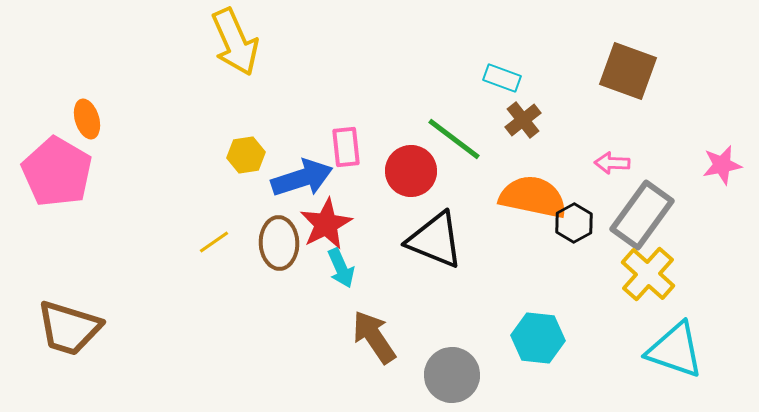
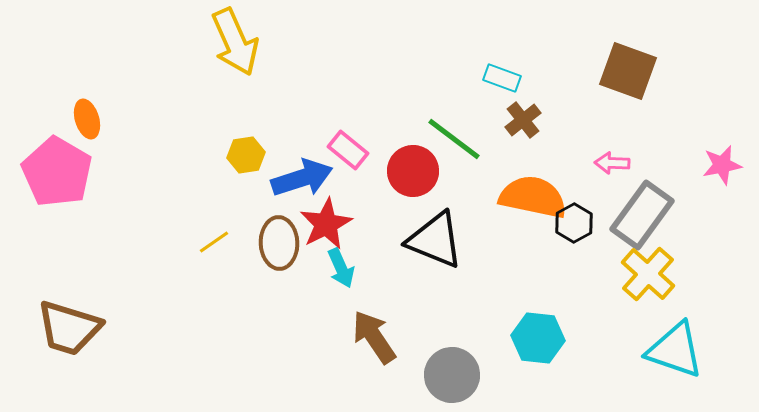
pink rectangle: moved 2 px right, 3 px down; rotated 45 degrees counterclockwise
red circle: moved 2 px right
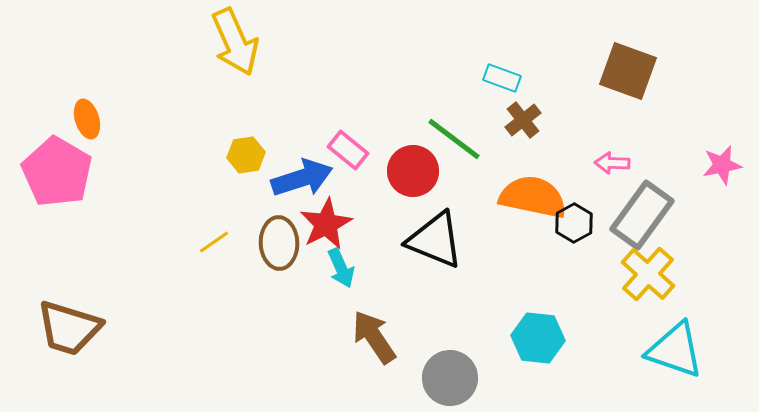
gray circle: moved 2 px left, 3 px down
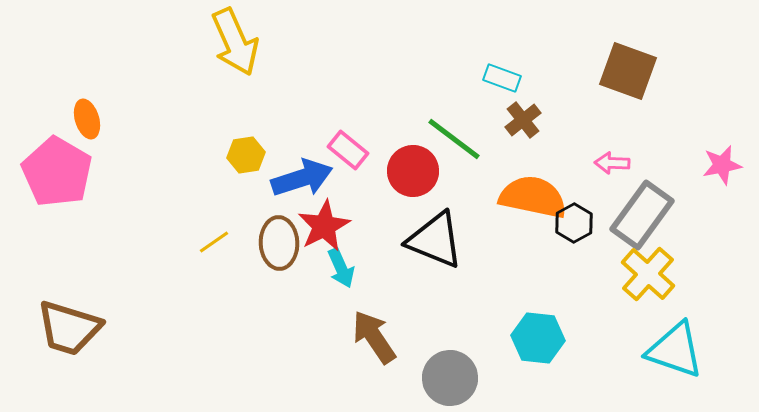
red star: moved 2 px left, 2 px down
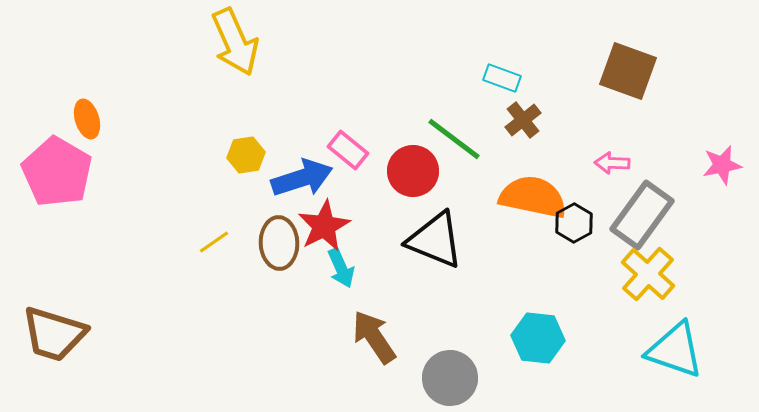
brown trapezoid: moved 15 px left, 6 px down
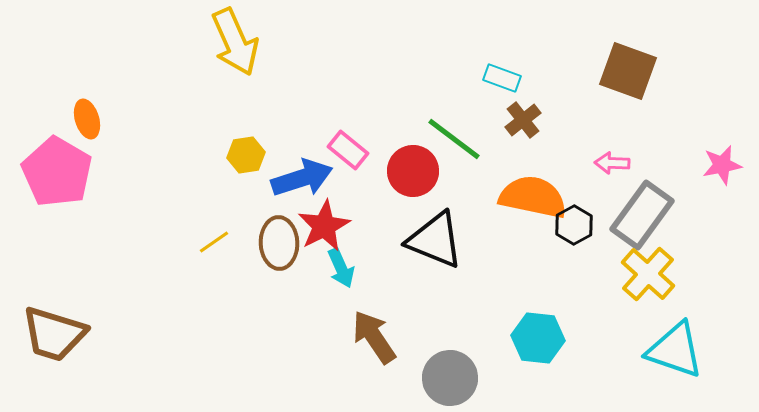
black hexagon: moved 2 px down
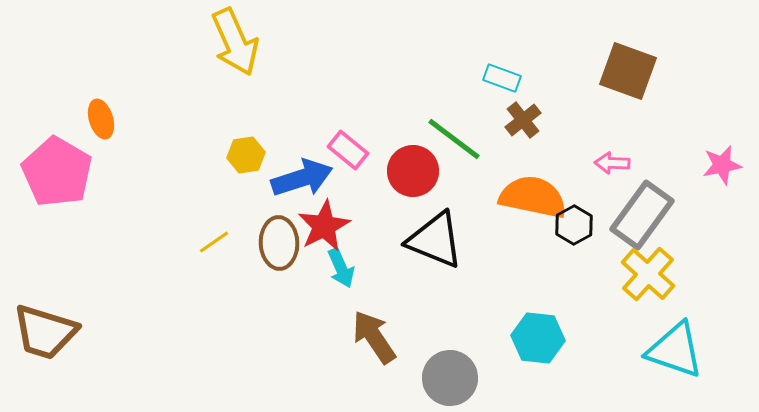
orange ellipse: moved 14 px right
brown trapezoid: moved 9 px left, 2 px up
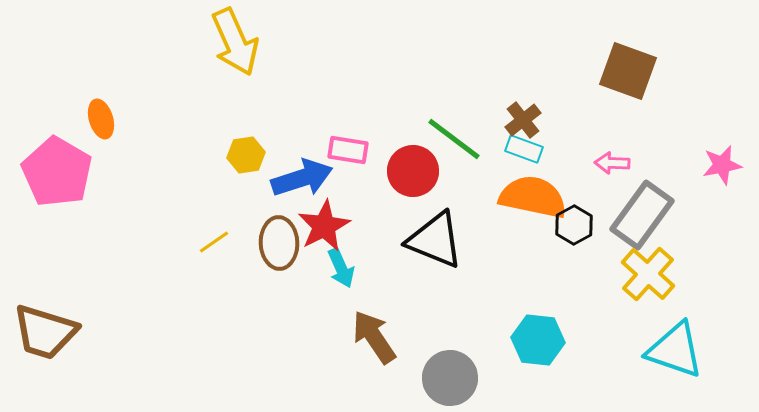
cyan rectangle: moved 22 px right, 71 px down
pink rectangle: rotated 30 degrees counterclockwise
cyan hexagon: moved 2 px down
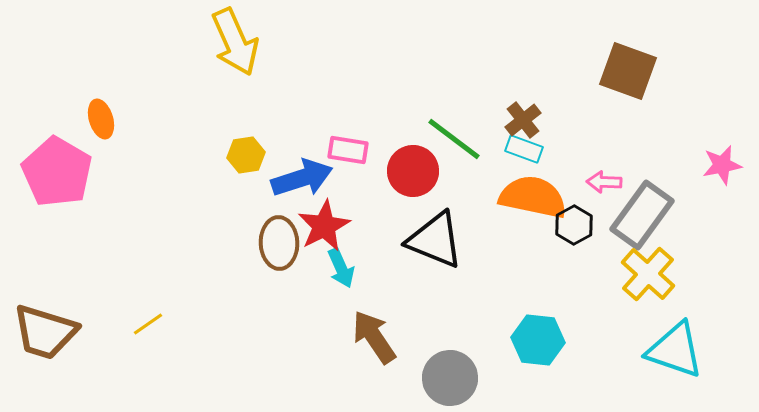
pink arrow: moved 8 px left, 19 px down
yellow line: moved 66 px left, 82 px down
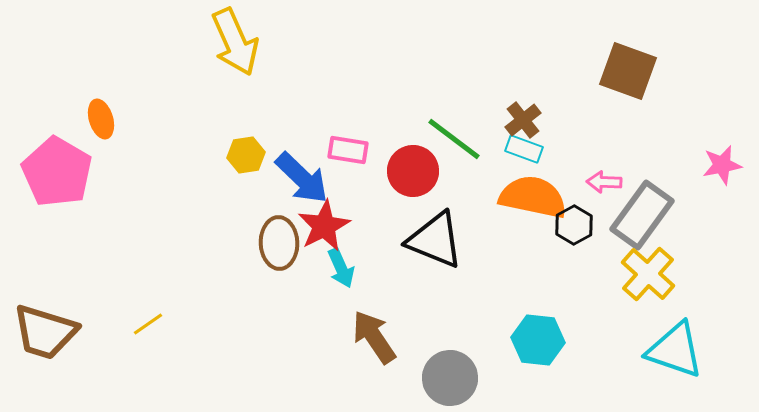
blue arrow: rotated 62 degrees clockwise
